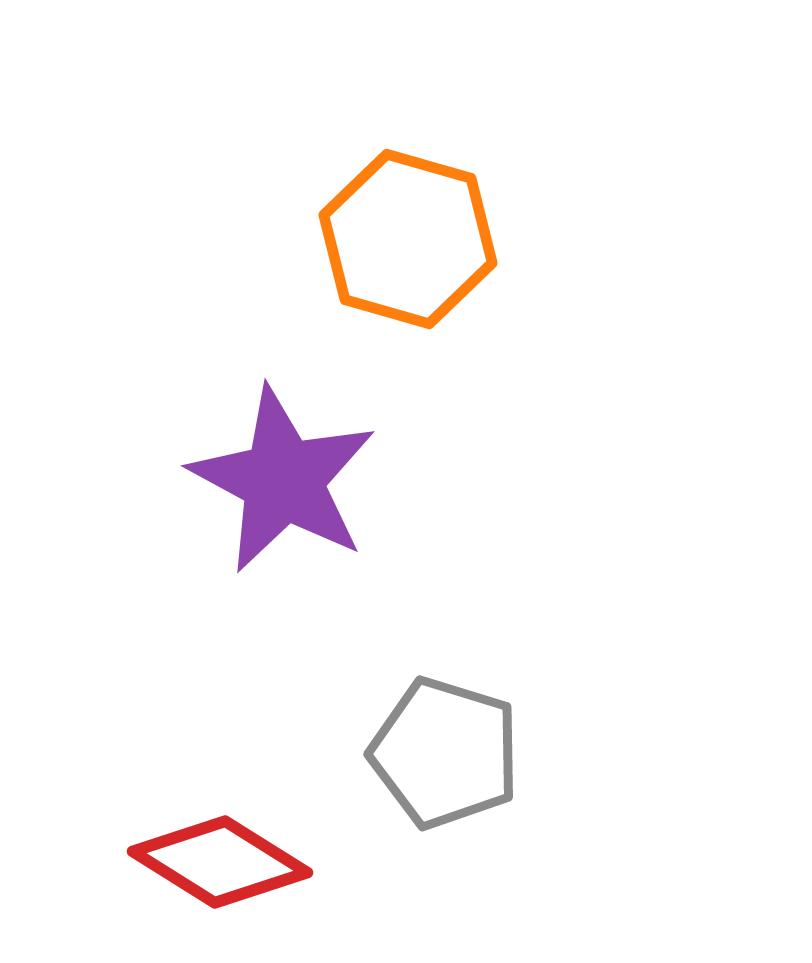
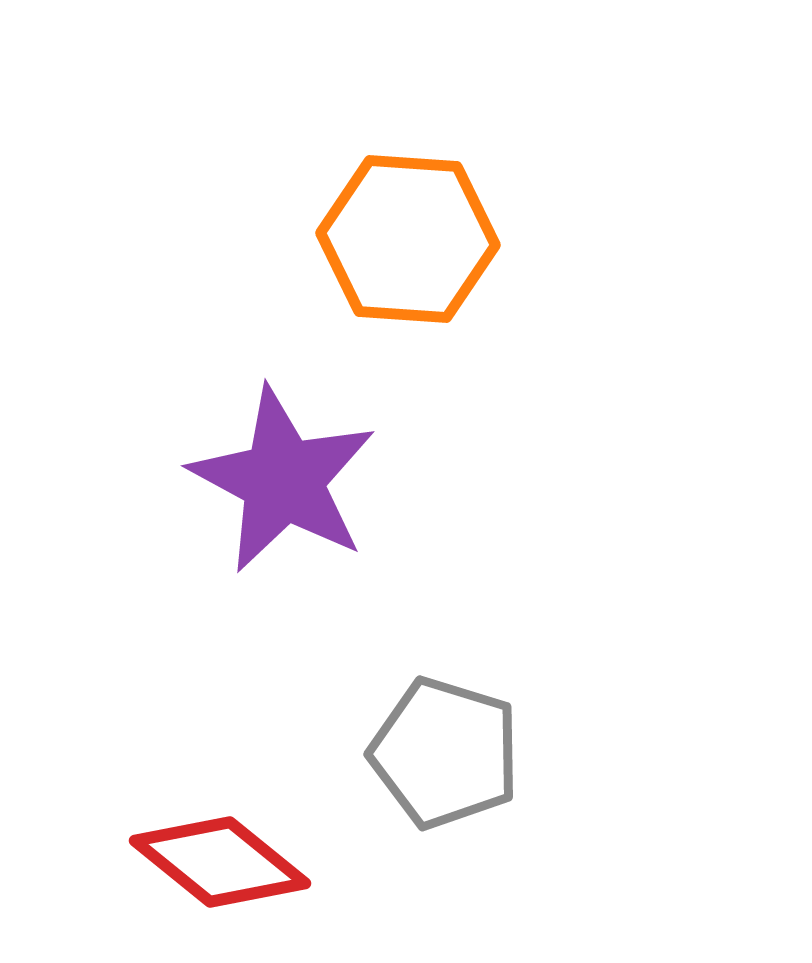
orange hexagon: rotated 12 degrees counterclockwise
red diamond: rotated 7 degrees clockwise
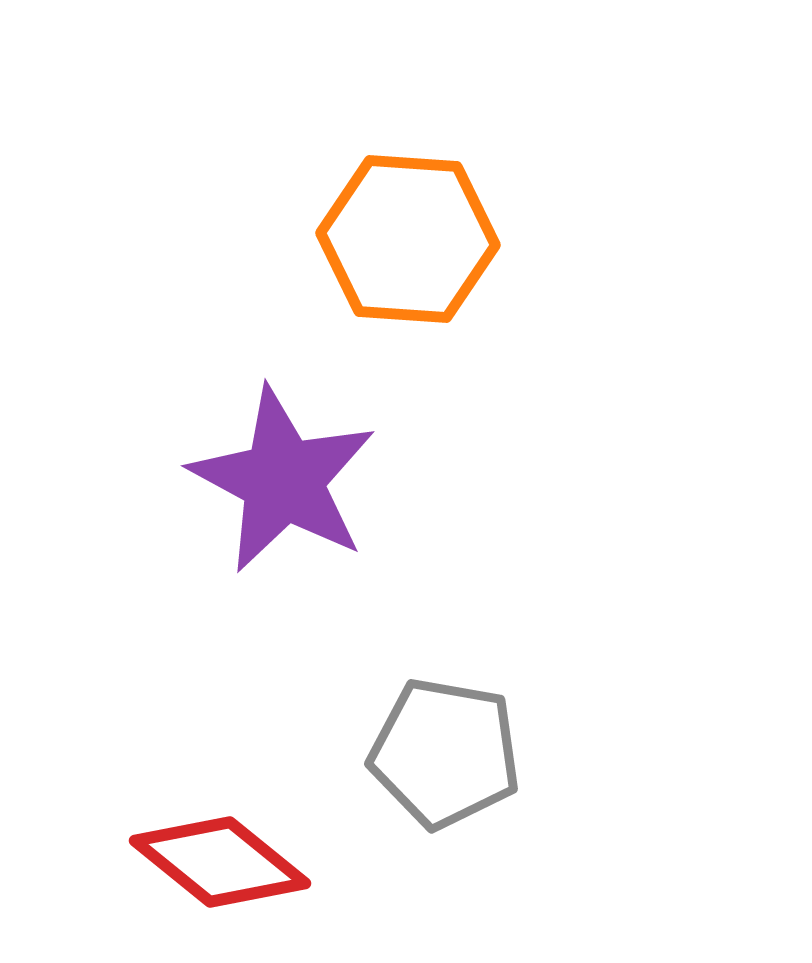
gray pentagon: rotated 7 degrees counterclockwise
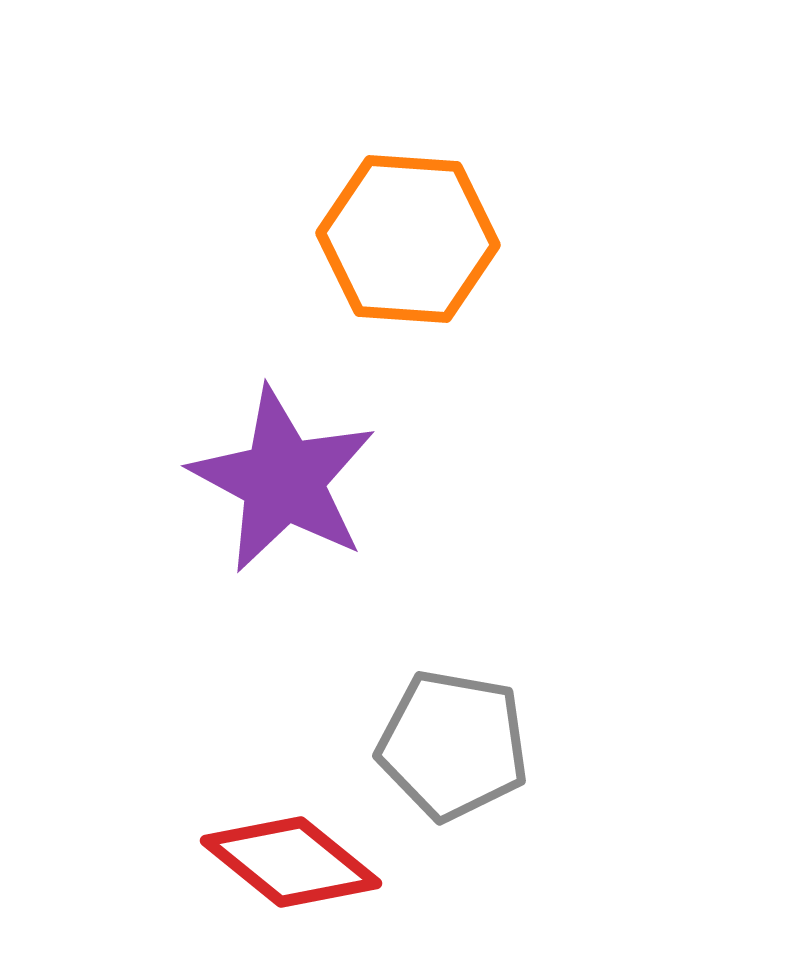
gray pentagon: moved 8 px right, 8 px up
red diamond: moved 71 px right
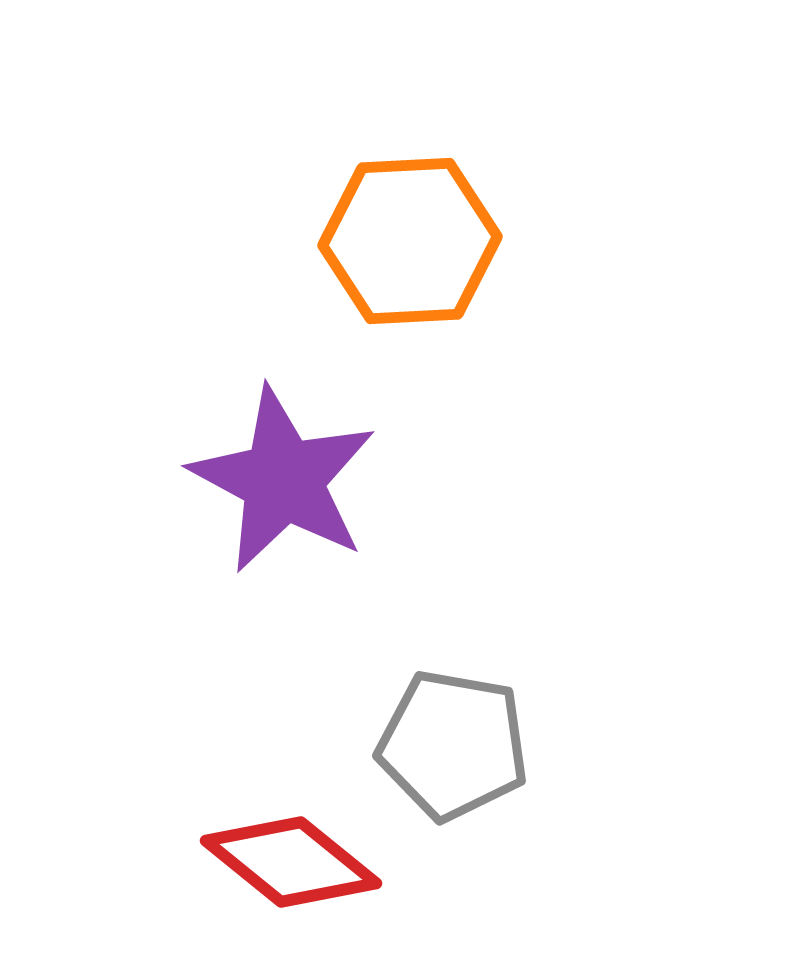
orange hexagon: moved 2 px right, 2 px down; rotated 7 degrees counterclockwise
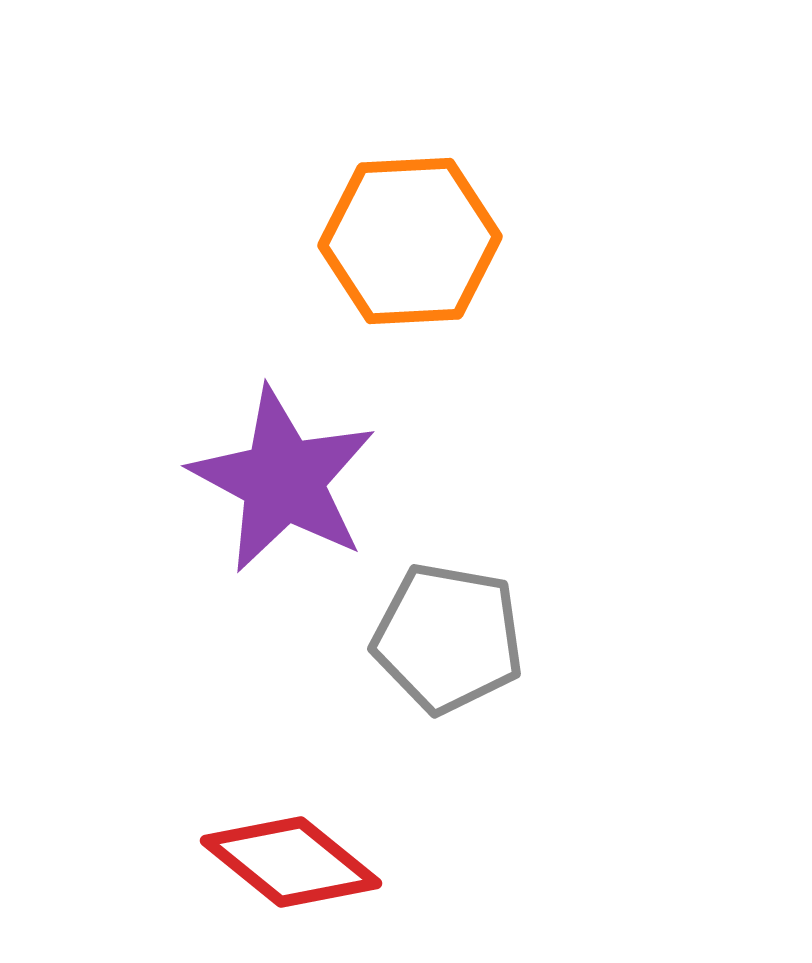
gray pentagon: moved 5 px left, 107 px up
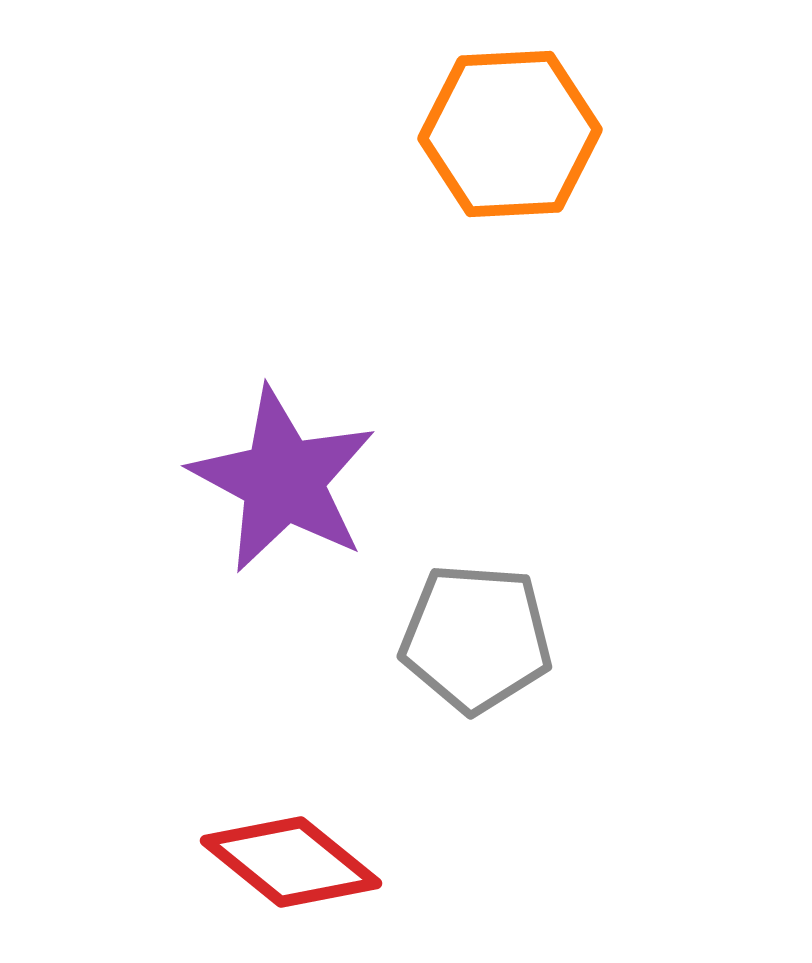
orange hexagon: moved 100 px right, 107 px up
gray pentagon: moved 28 px right; rotated 6 degrees counterclockwise
